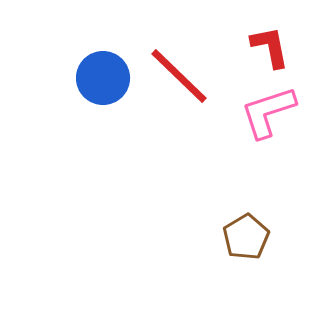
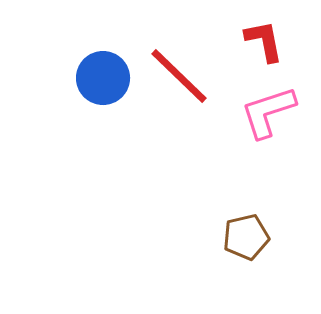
red L-shape: moved 6 px left, 6 px up
brown pentagon: rotated 18 degrees clockwise
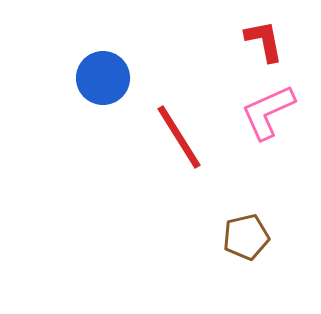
red line: moved 61 px down; rotated 14 degrees clockwise
pink L-shape: rotated 6 degrees counterclockwise
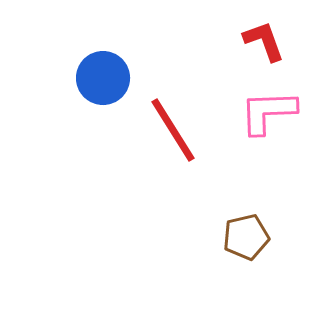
red L-shape: rotated 9 degrees counterclockwise
pink L-shape: rotated 22 degrees clockwise
red line: moved 6 px left, 7 px up
